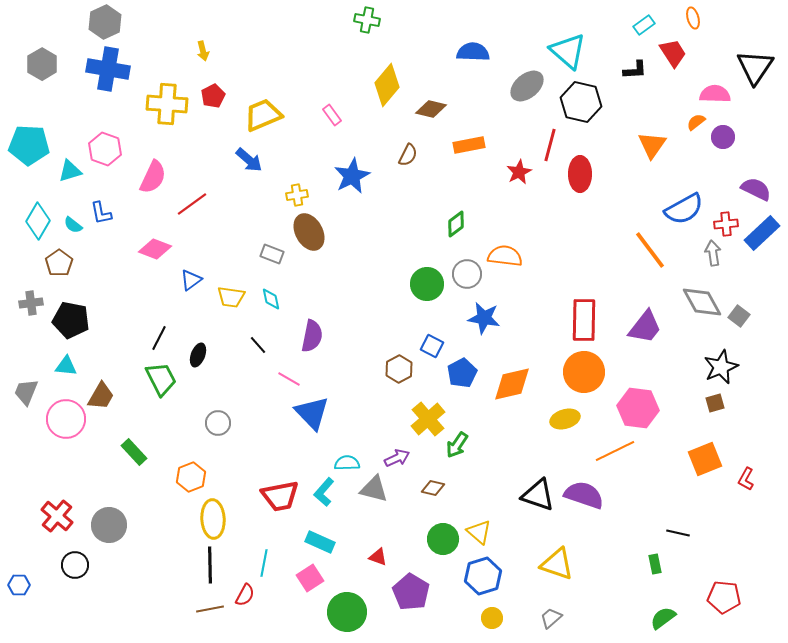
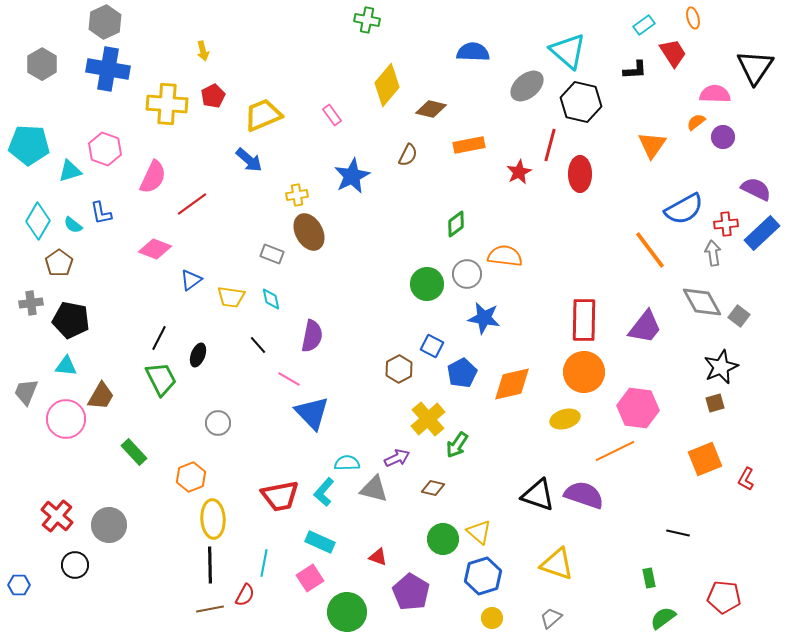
green rectangle at (655, 564): moved 6 px left, 14 px down
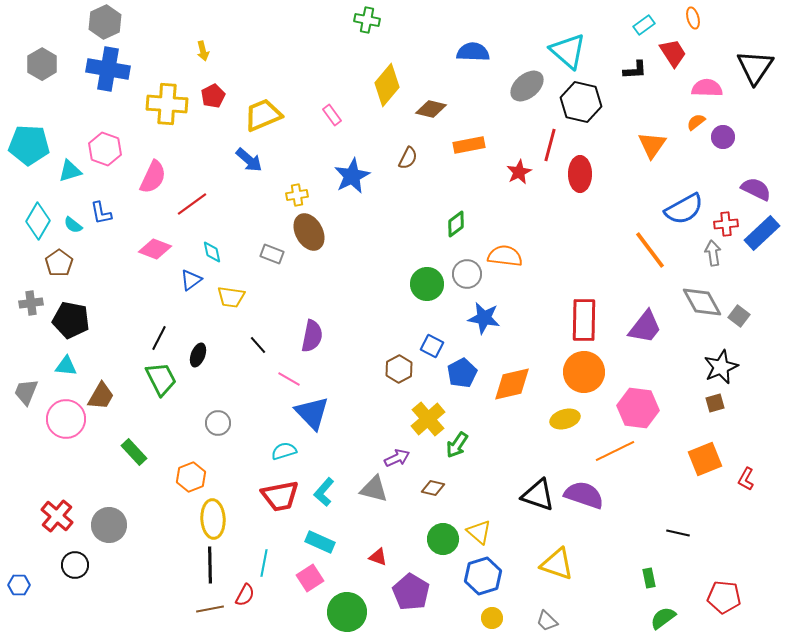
pink semicircle at (715, 94): moved 8 px left, 6 px up
brown semicircle at (408, 155): moved 3 px down
cyan diamond at (271, 299): moved 59 px left, 47 px up
cyan semicircle at (347, 463): moved 63 px left, 12 px up; rotated 15 degrees counterclockwise
gray trapezoid at (551, 618): moved 4 px left, 3 px down; rotated 95 degrees counterclockwise
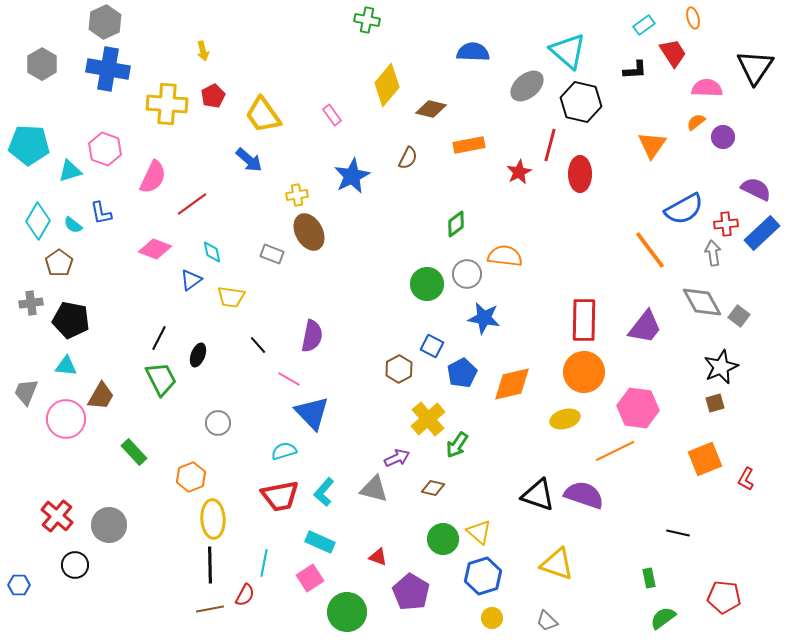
yellow trapezoid at (263, 115): rotated 102 degrees counterclockwise
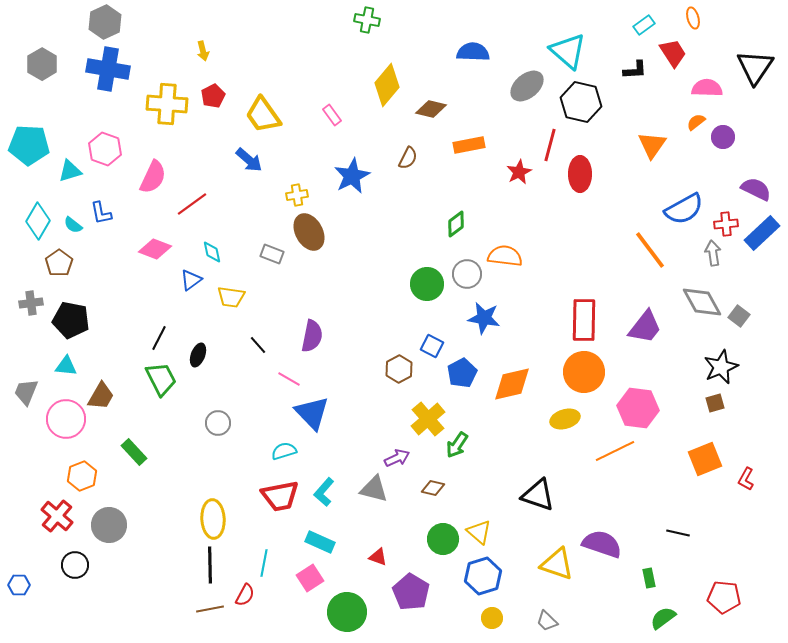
orange hexagon at (191, 477): moved 109 px left, 1 px up
purple semicircle at (584, 495): moved 18 px right, 49 px down
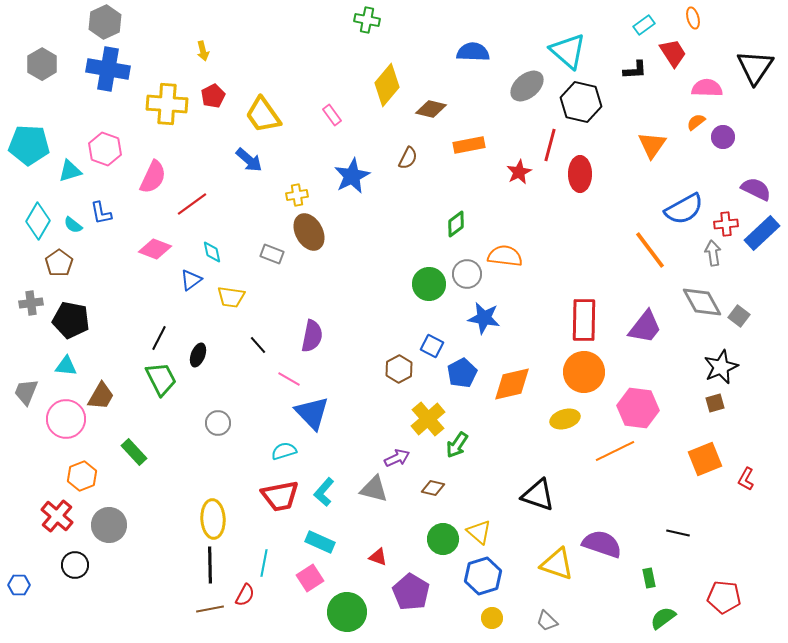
green circle at (427, 284): moved 2 px right
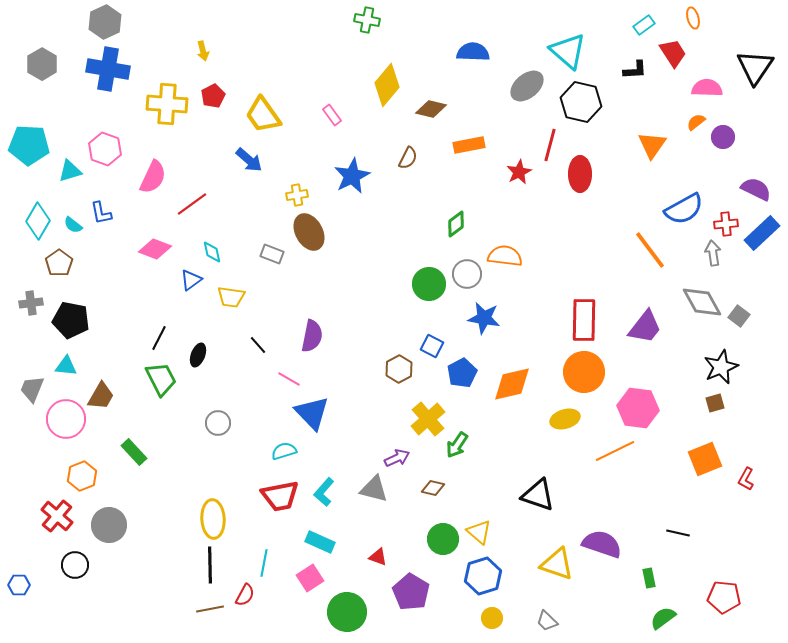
gray trapezoid at (26, 392): moved 6 px right, 3 px up
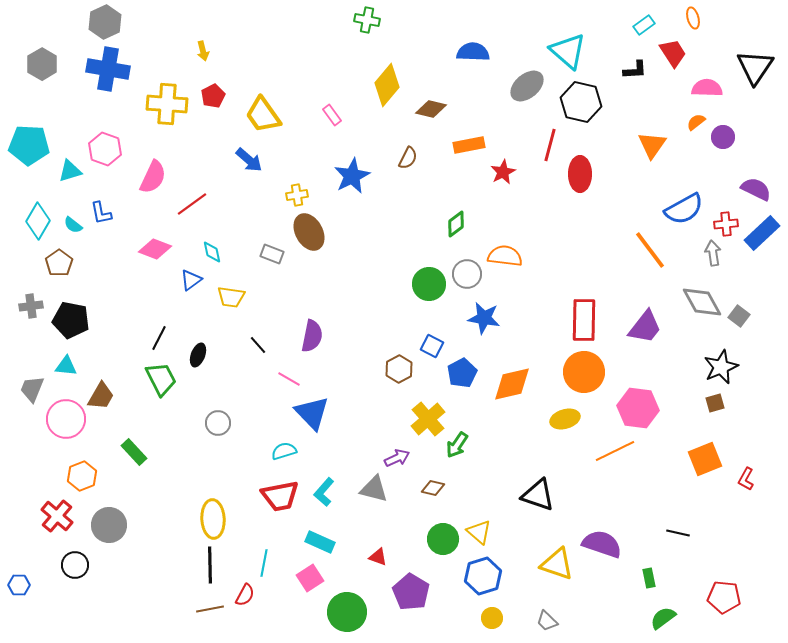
red star at (519, 172): moved 16 px left
gray cross at (31, 303): moved 3 px down
